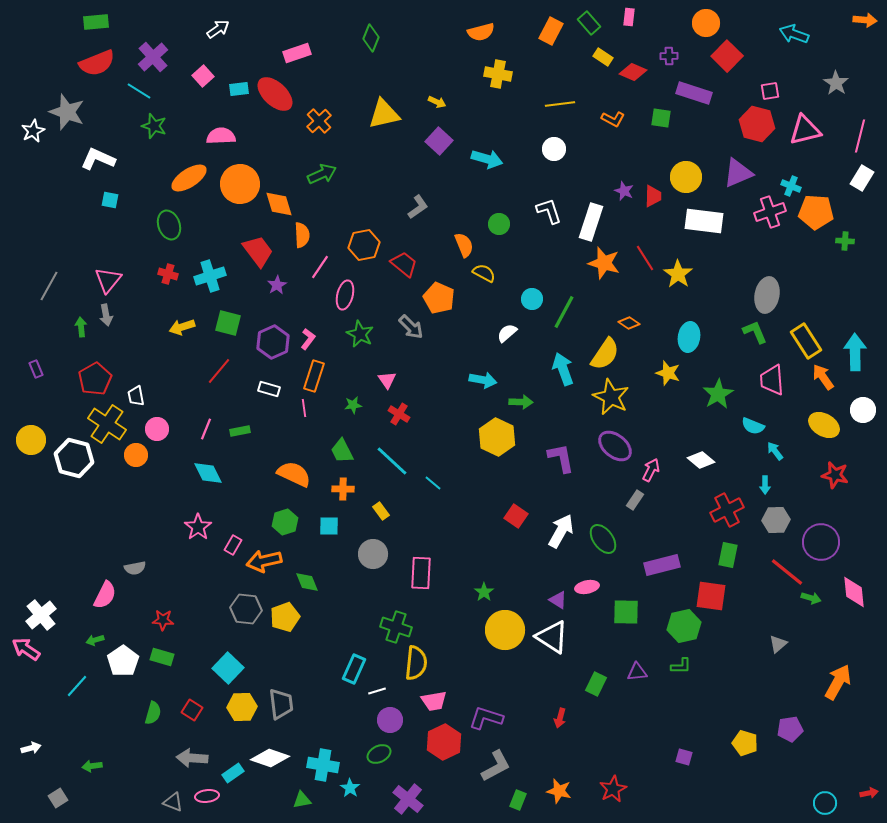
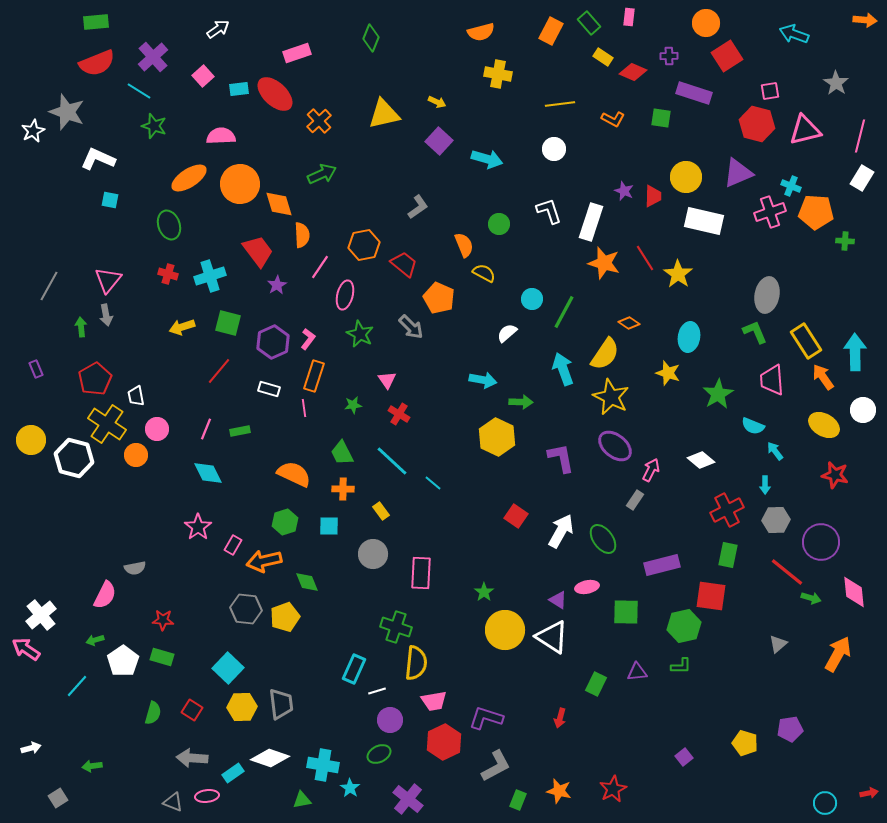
red square at (727, 56): rotated 12 degrees clockwise
white rectangle at (704, 221): rotated 6 degrees clockwise
green trapezoid at (342, 451): moved 2 px down
orange arrow at (838, 682): moved 28 px up
purple square at (684, 757): rotated 36 degrees clockwise
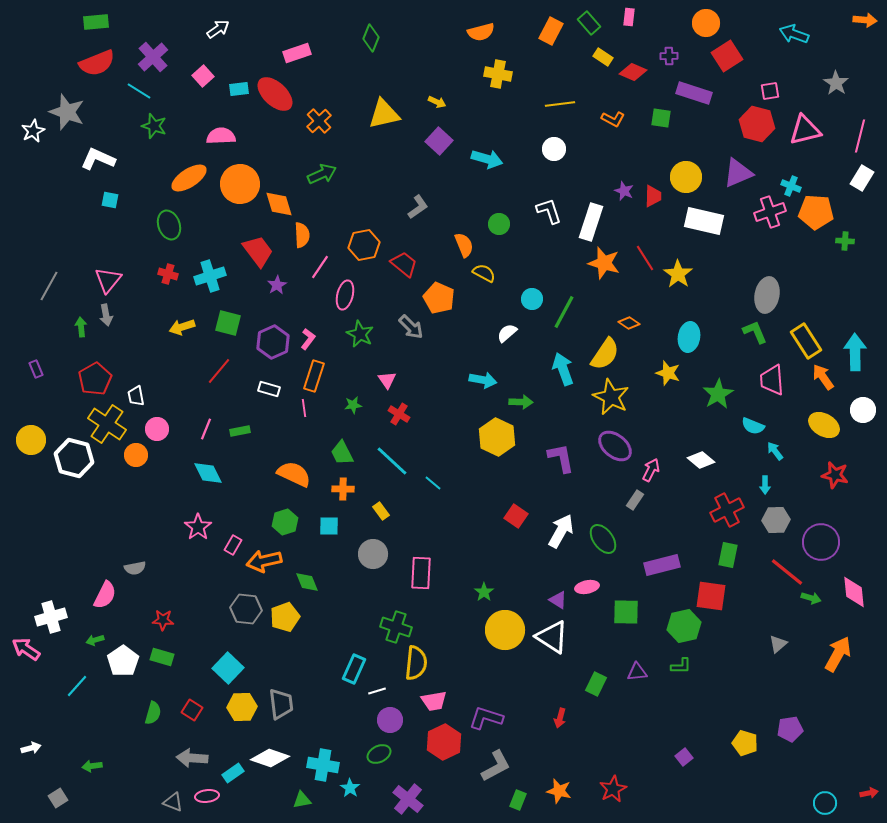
white cross at (41, 615): moved 10 px right, 2 px down; rotated 24 degrees clockwise
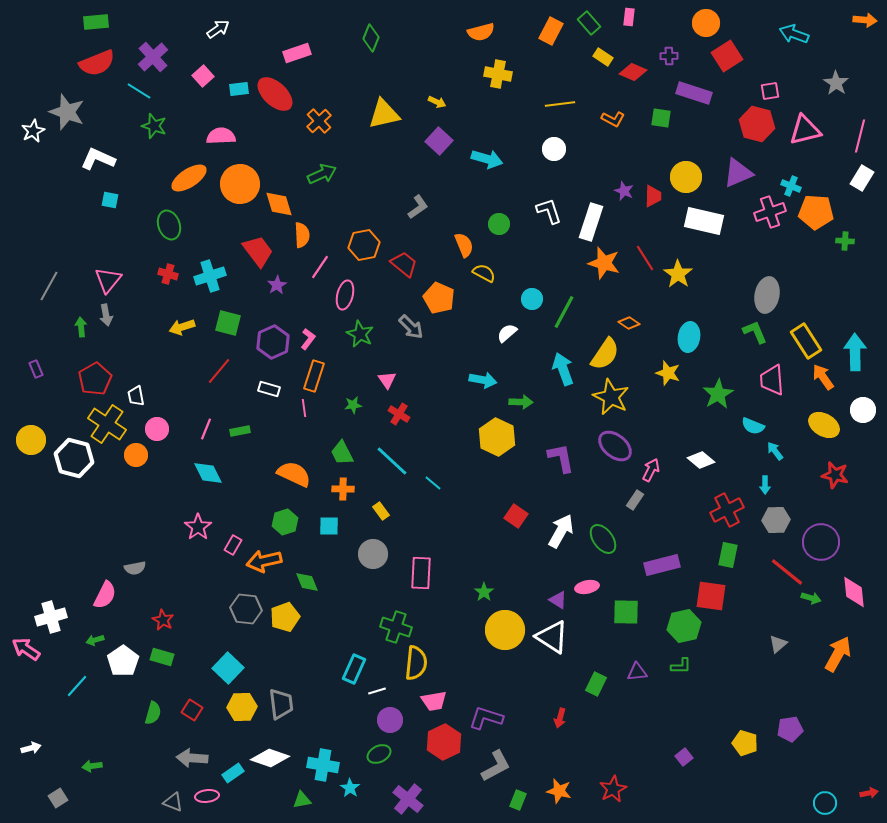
red star at (163, 620): rotated 25 degrees clockwise
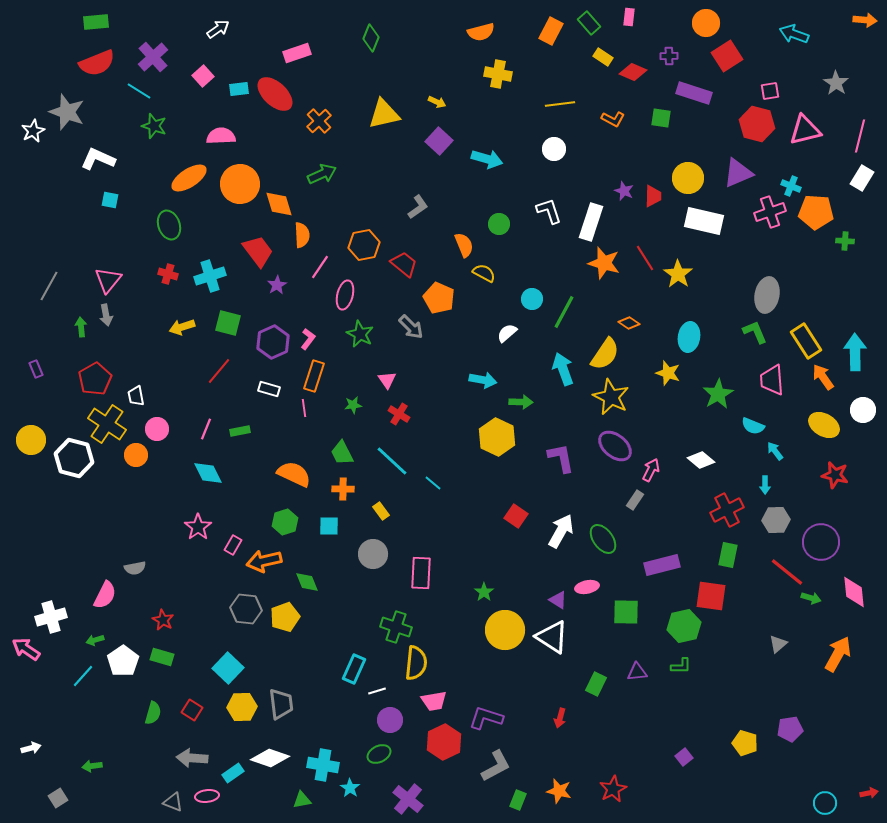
yellow circle at (686, 177): moved 2 px right, 1 px down
cyan line at (77, 686): moved 6 px right, 10 px up
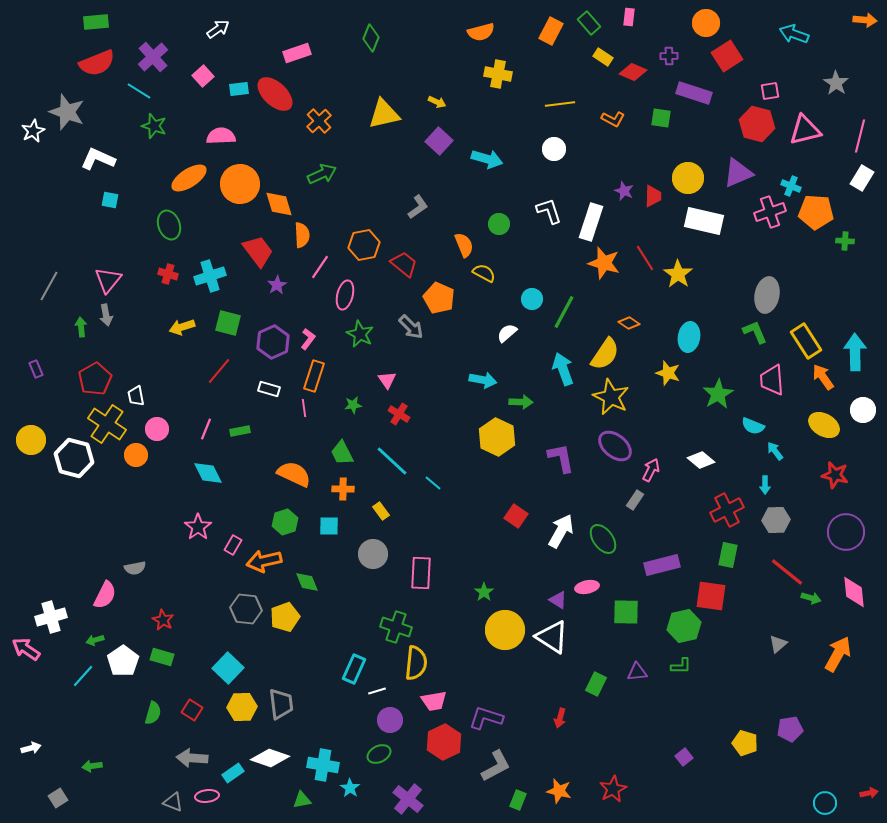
purple circle at (821, 542): moved 25 px right, 10 px up
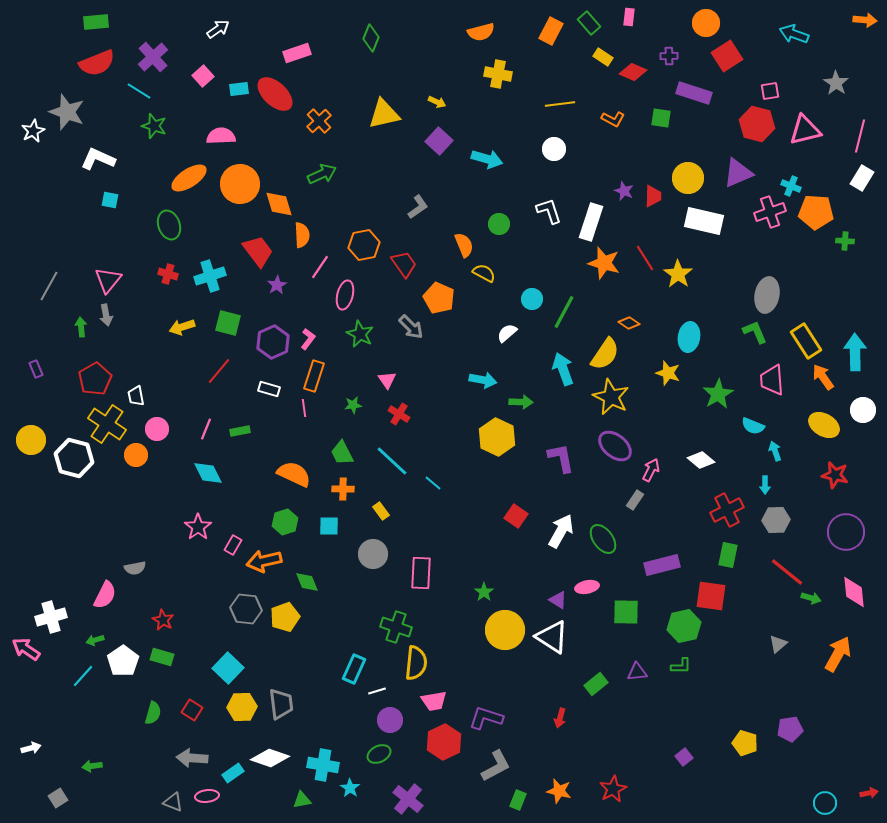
red trapezoid at (404, 264): rotated 16 degrees clockwise
cyan arrow at (775, 451): rotated 18 degrees clockwise
green rectangle at (596, 684): rotated 25 degrees clockwise
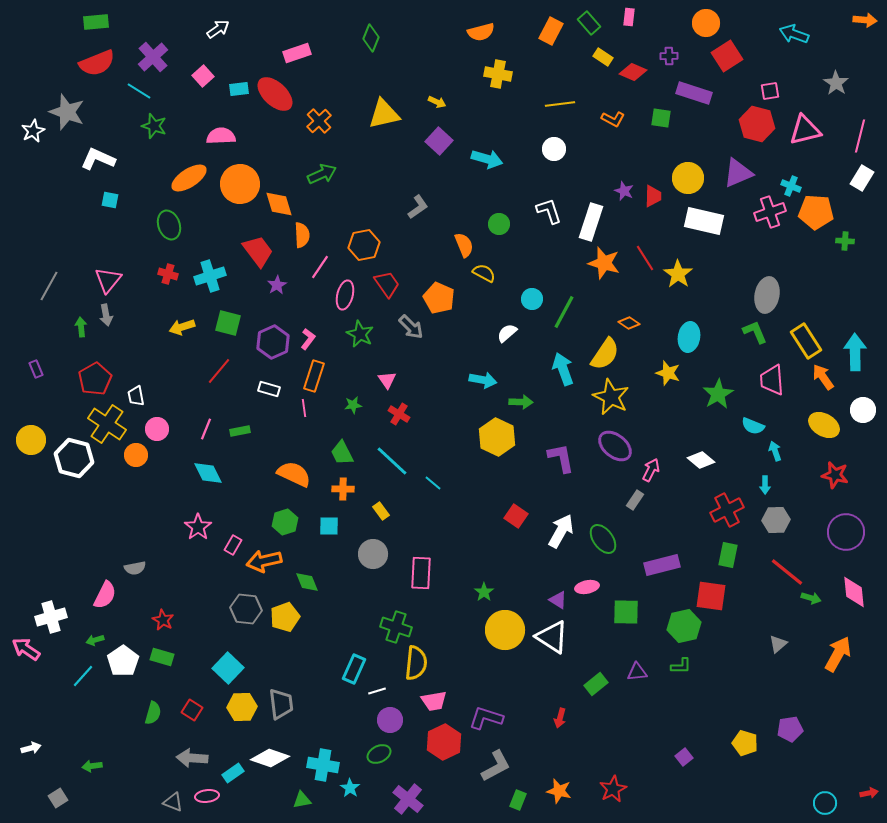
red trapezoid at (404, 264): moved 17 px left, 20 px down
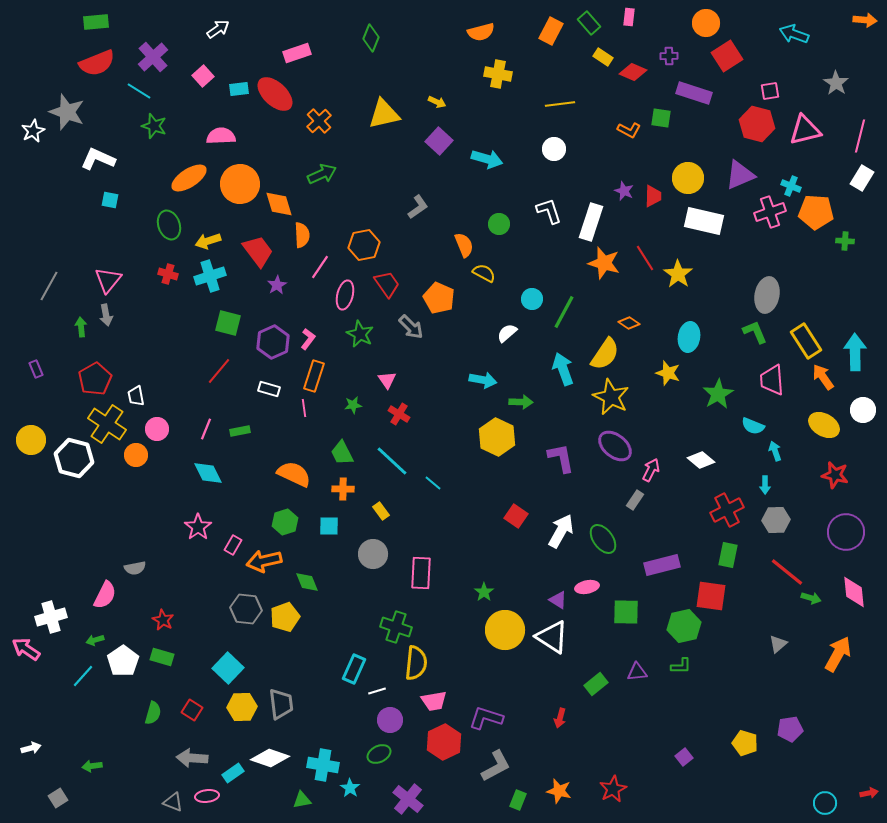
orange L-shape at (613, 119): moved 16 px right, 11 px down
purple triangle at (738, 173): moved 2 px right, 2 px down
yellow arrow at (182, 327): moved 26 px right, 86 px up
